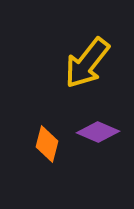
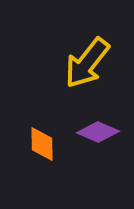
orange diamond: moved 5 px left; rotated 15 degrees counterclockwise
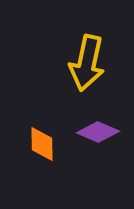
yellow arrow: rotated 26 degrees counterclockwise
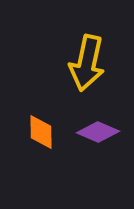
orange diamond: moved 1 px left, 12 px up
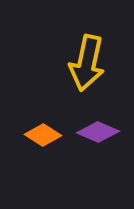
orange diamond: moved 2 px right, 3 px down; rotated 57 degrees counterclockwise
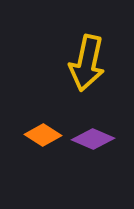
purple diamond: moved 5 px left, 7 px down
